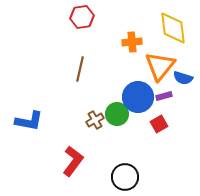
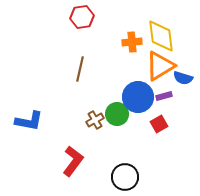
yellow diamond: moved 12 px left, 8 px down
orange triangle: rotated 20 degrees clockwise
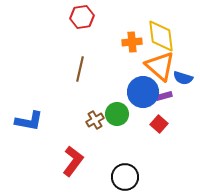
orange triangle: rotated 48 degrees counterclockwise
blue circle: moved 5 px right, 5 px up
red square: rotated 18 degrees counterclockwise
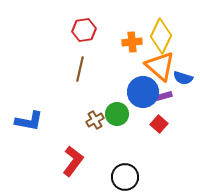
red hexagon: moved 2 px right, 13 px down
yellow diamond: rotated 32 degrees clockwise
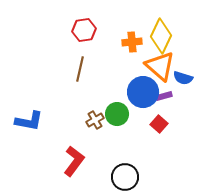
red L-shape: moved 1 px right
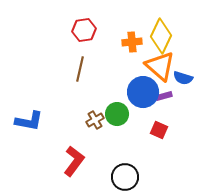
red square: moved 6 px down; rotated 18 degrees counterclockwise
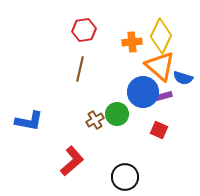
red L-shape: moved 2 px left; rotated 12 degrees clockwise
